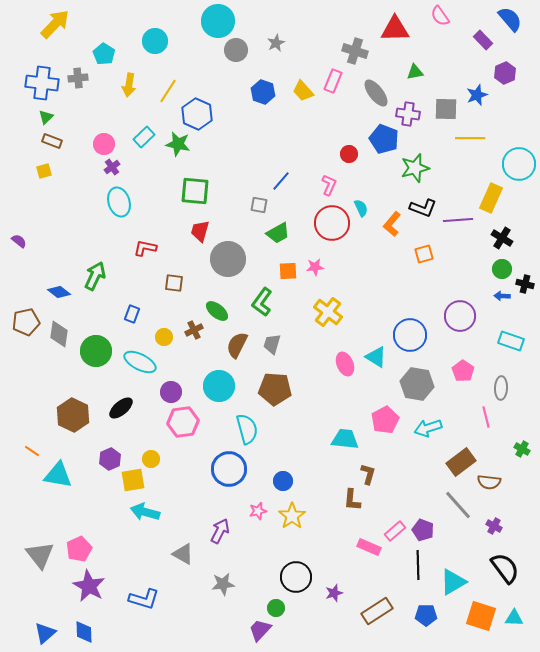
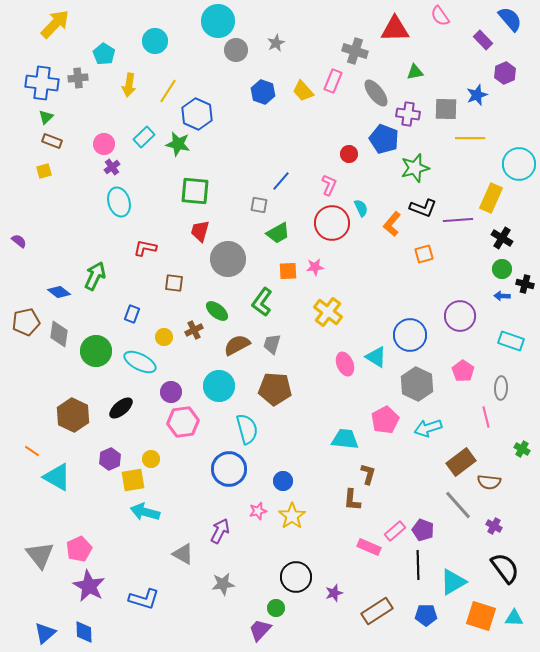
brown semicircle at (237, 345): rotated 36 degrees clockwise
gray hexagon at (417, 384): rotated 16 degrees clockwise
cyan triangle at (58, 475): moved 1 px left, 2 px down; rotated 20 degrees clockwise
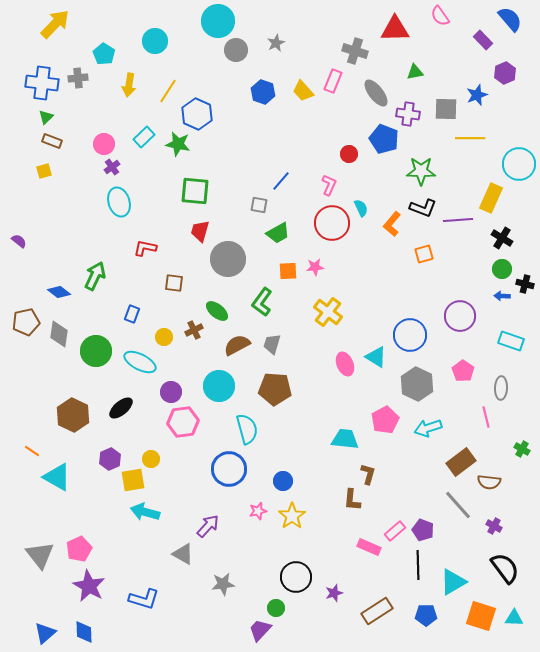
green star at (415, 168): moved 6 px right, 3 px down; rotated 16 degrees clockwise
purple arrow at (220, 531): moved 12 px left, 5 px up; rotated 15 degrees clockwise
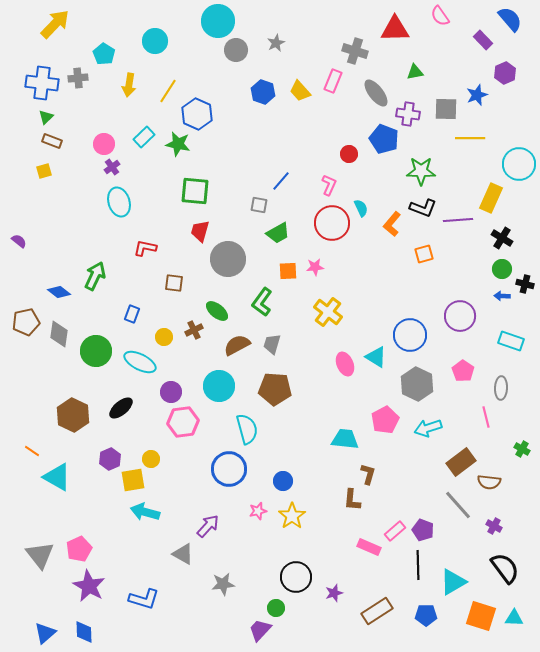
yellow trapezoid at (303, 91): moved 3 px left
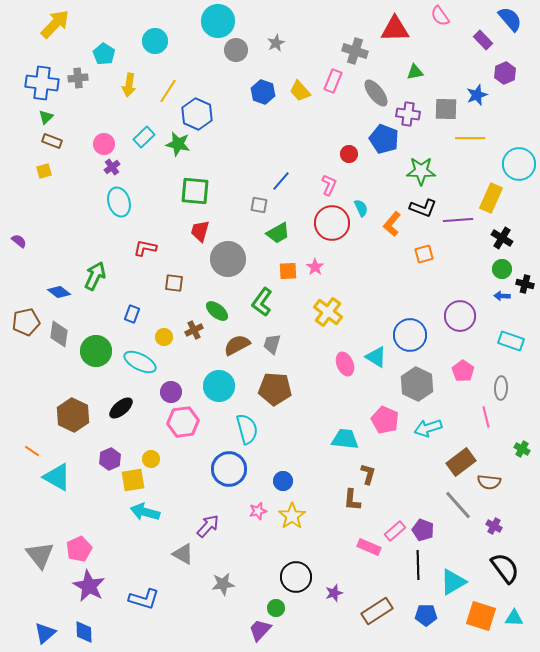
pink star at (315, 267): rotated 30 degrees counterclockwise
pink pentagon at (385, 420): rotated 20 degrees counterclockwise
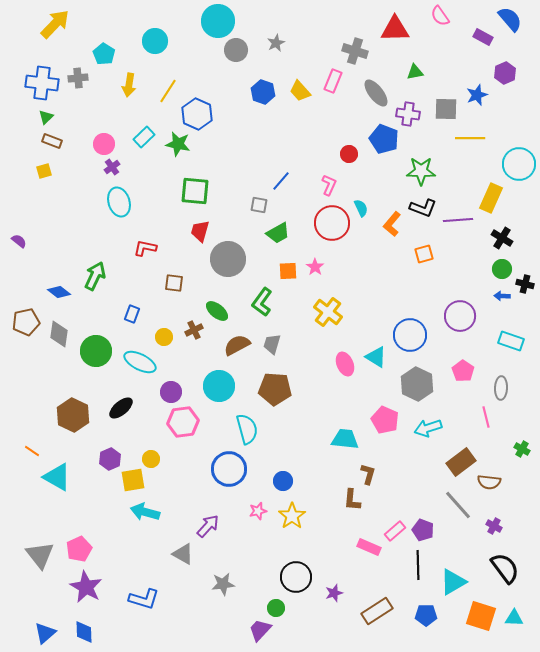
purple rectangle at (483, 40): moved 3 px up; rotated 18 degrees counterclockwise
purple star at (89, 586): moved 3 px left, 1 px down
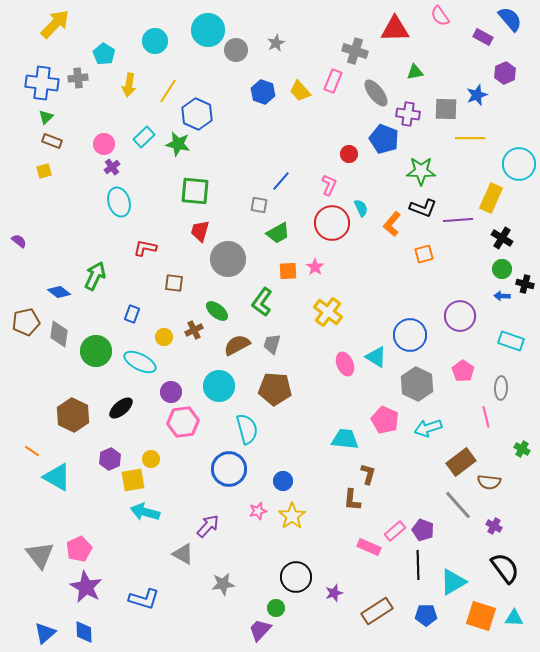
cyan circle at (218, 21): moved 10 px left, 9 px down
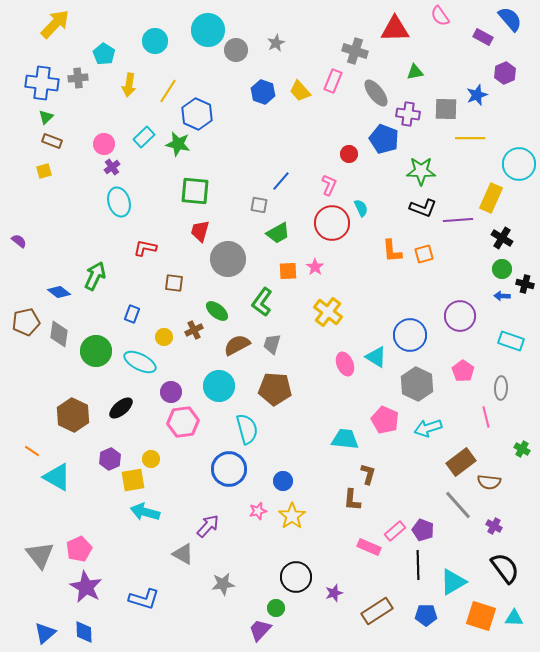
orange L-shape at (392, 224): moved 27 px down; rotated 45 degrees counterclockwise
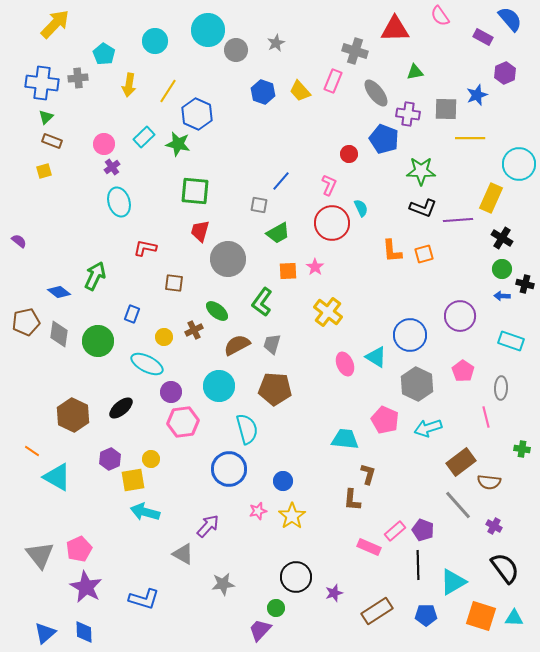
green circle at (96, 351): moved 2 px right, 10 px up
cyan ellipse at (140, 362): moved 7 px right, 2 px down
green cross at (522, 449): rotated 21 degrees counterclockwise
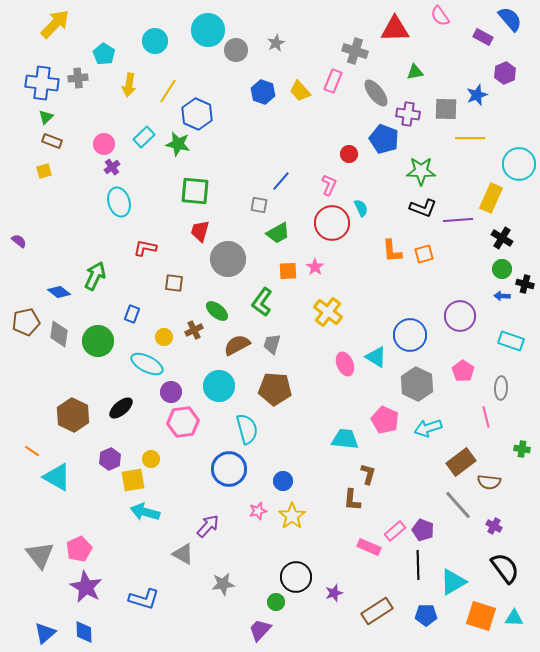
green circle at (276, 608): moved 6 px up
